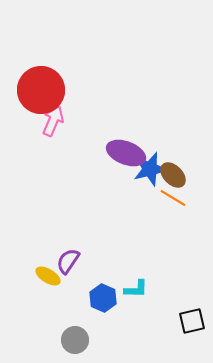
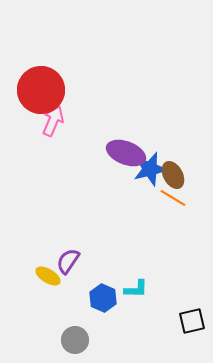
brown ellipse: rotated 16 degrees clockwise
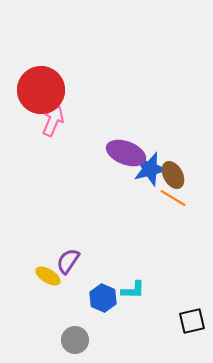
cyan L-shape: moved 3 px left, 1 px down
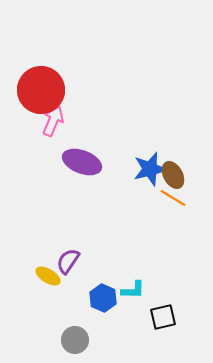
purple ellipse: moved 44 px left, 9 px down
black square: moved 29 px left, 4 px up
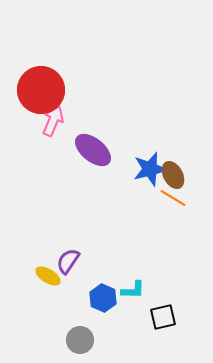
purple ellipse: moved 11 px right, 12 px up; rotated 18 degrees clockwise
gray circle: moved 5 px right
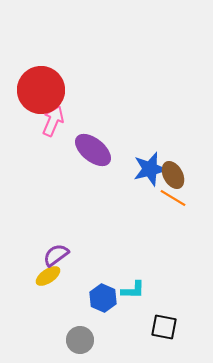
purple semicircle: moved 12 px left, 6 px up; rotated 20 degrees clockwise
yellow ellipse: rotated 65 degrees counterclockwise
black square: moved 1 px right, 10 px down; rotated 24 degrees clockwise
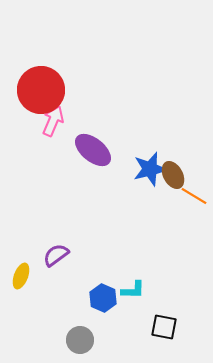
orange line: moved 21 px right, 2 px up
yellow ellipse: moved 27 px left; rotated 35 degrees counterclockwise
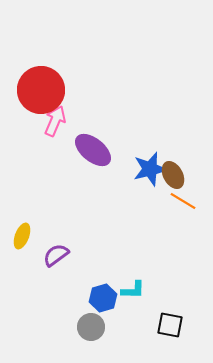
pink arrow: moved 2 px right
orange line: moved 11 px left, 5 px down
yellow ellipse: moved 1 px right, 40 px up
blue hexagon: rotated 20 degrees clockwise
black square: moved 6 px right, 2 px up
gray circle: moved 11 px right, 13 px up
